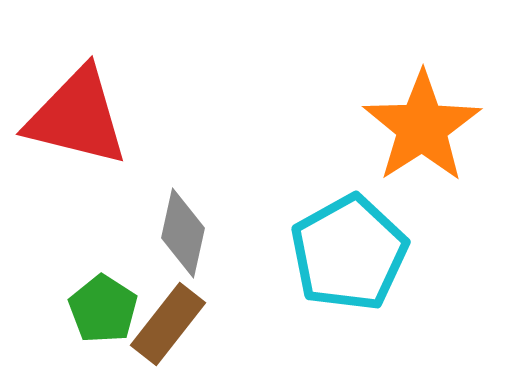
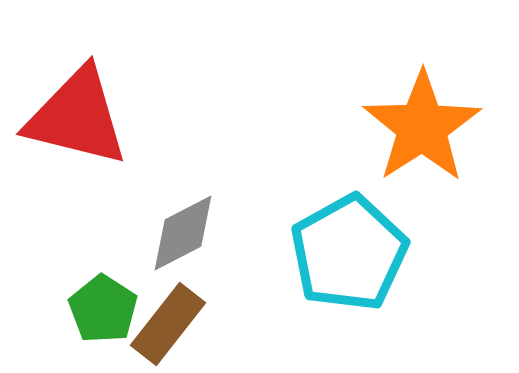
gray diamond: rotated 50 degrees clockwise
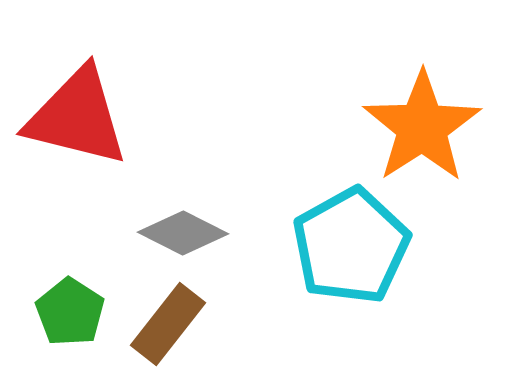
gray diamond: rotated 54 degrees clockwise
cyan pentagon: moved 2 px right, 7 px up
green pentagon: moved 33 px left, 3 px down
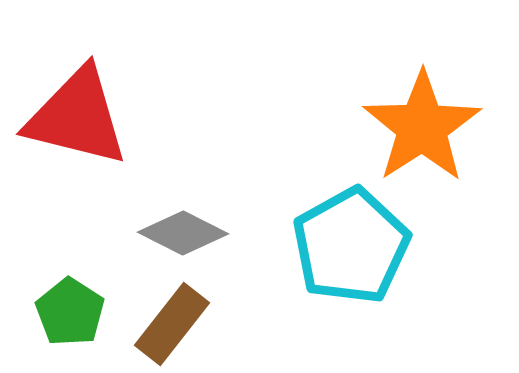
brown rectangle: moved 4 px right
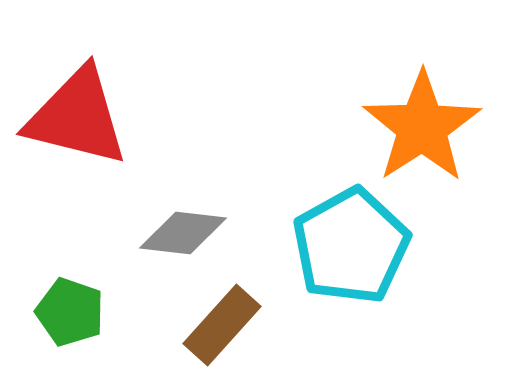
gray diamond: rotated 20 degrees counterclockwise
green pentagon: rotated 14 degrees counterclockwise
brown rectangle: moved 50 px right, 1 px down; rotated 4 degrees clockwise
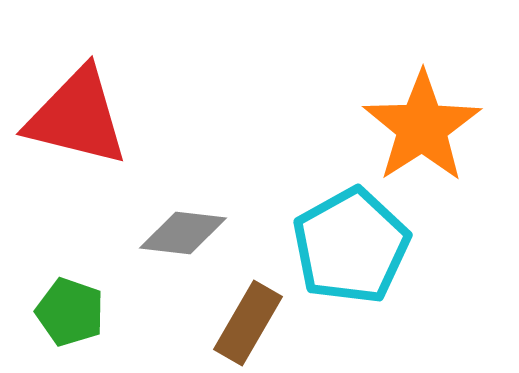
brown rectangle: moved 26 px right, 2 px up; rotated 12 degrees counterclockwise
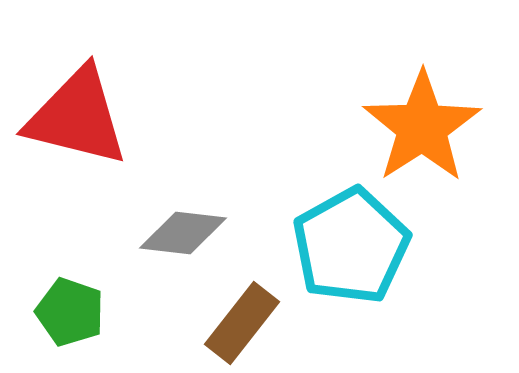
brown rectangle: moved 6 px left; rotated 8 degrees clockwise
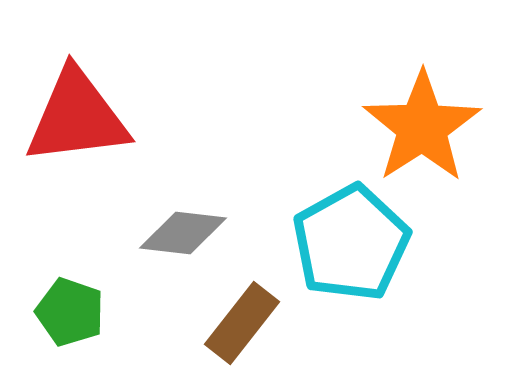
red triangle: rotated 21 degrees counterclockwise
cyan pentagon: moved 3 px up
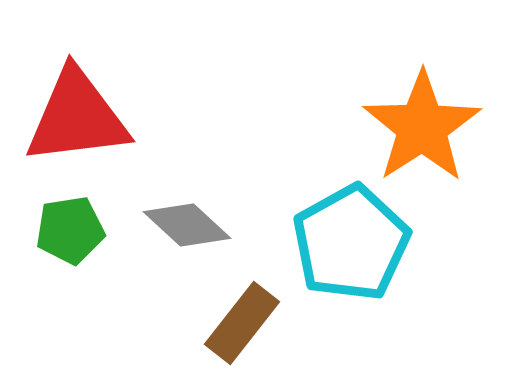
gray diamond: moved 4 px right, 8 px up; rotated 36 degrees clockwise
green pentagon: moved 82 px up; rotated 28 degrees counterclockwise
